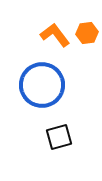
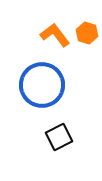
orange hexagon: rotated 25 degrees clockwise
black square: rotated 12 degrees counterclockwise
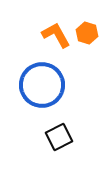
orange L-shape: moved 1 px right; rotated 8 degrees clockwise
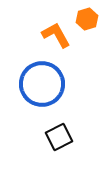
orange hexagon: moved 14 px up; rotated 25 degrees clockwise
blue circle: moved 1 px up
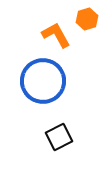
blue circle: moved 1 px right, 3 px up
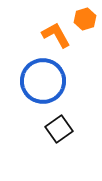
orange hexagon: moved 2 px left
black square: moved 8 px up; rotated 8 degrees counterclockwise
